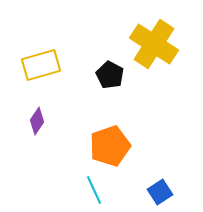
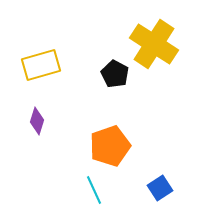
black pentagon: moved 5 px right, 1 px up
purple diamond: rotated 16 degrees counterclockwise
blue square: moved 4 px up
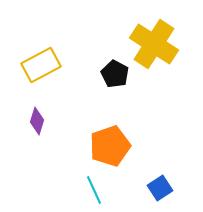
yellow rectangle: rotated 12 degrees counterclockwise
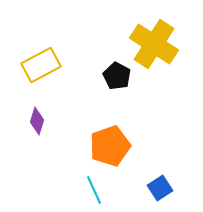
black pentagon: moved 2 px right, 2 px down
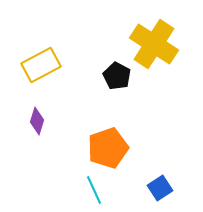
orange pentagon: moved 2 px left, 2 px down
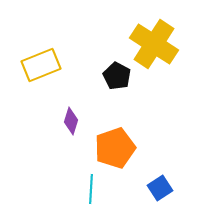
yellow rectangle: rotated 6 degrees clockwise
purple diamond: moved 34 px right
orange pentagon: moved 7 px right
cyan line: moved 3 px left, 1 px up; rotated 28 degrees clockwise
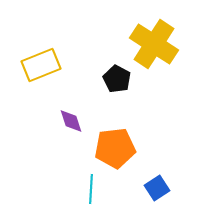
black pentagon: moved 3 px down
purple diamond: rotated 36 degrees counterclockwise
orange pentagon: rotated 12 degrees clockwise
blue square: moved 3 px left
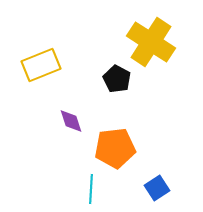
yellow cross: moved 3 px left, 2 px up
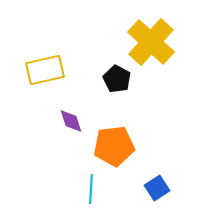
yellow cross: rotated 9 degrees clockwise
yellow rectangle: moved 4 px right, 5 px down; rotated 9 degrees clockwise
orange pentagon: moved 1 px left, 2 px up
